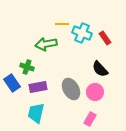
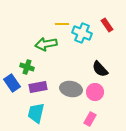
red rectangle: moved 2 px right, 13 px up
gray ellipse: rotated 50 degrees counterclockwise
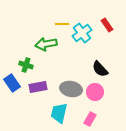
cyan cross: rotated 30 degrees clockwise
green cross: moved 1 px left, 2 px up
cyan trapezoid: moved 23 px right
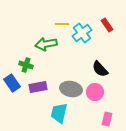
pink rectangle: moved 17 px right; rotated 16 degrees counterclockwise
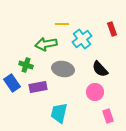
red rectangle: moved 5 px right, 4 px down; rotated 16 degrees clockwise
cyan cross: moved 6 px down
gray ellipse: moved 8 px left, 20 px up
pink rectangle: moved 1 px right, 3 px up; rotated 32 degrees counterclockwise
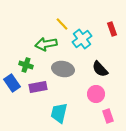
yellow line: rotated 48 degrees clockwise
pink circle: moved 1 px right, 2 px down
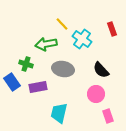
cyan cross: rotated 18 degrees counterclockwise
green cross: moved 1 px up
black semicircle: moved 1 px right, 1 px down
blue rectangle: moved 1 px up
